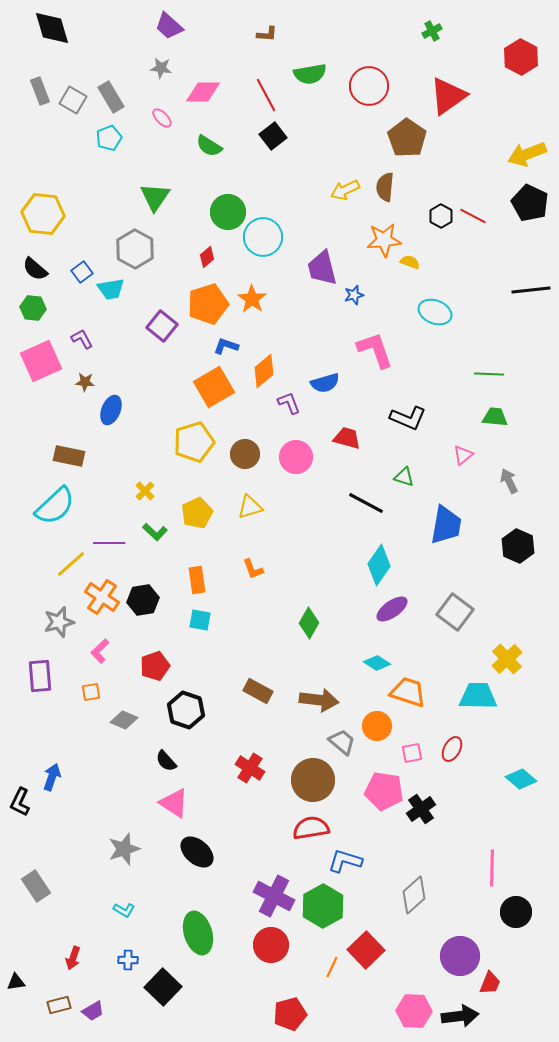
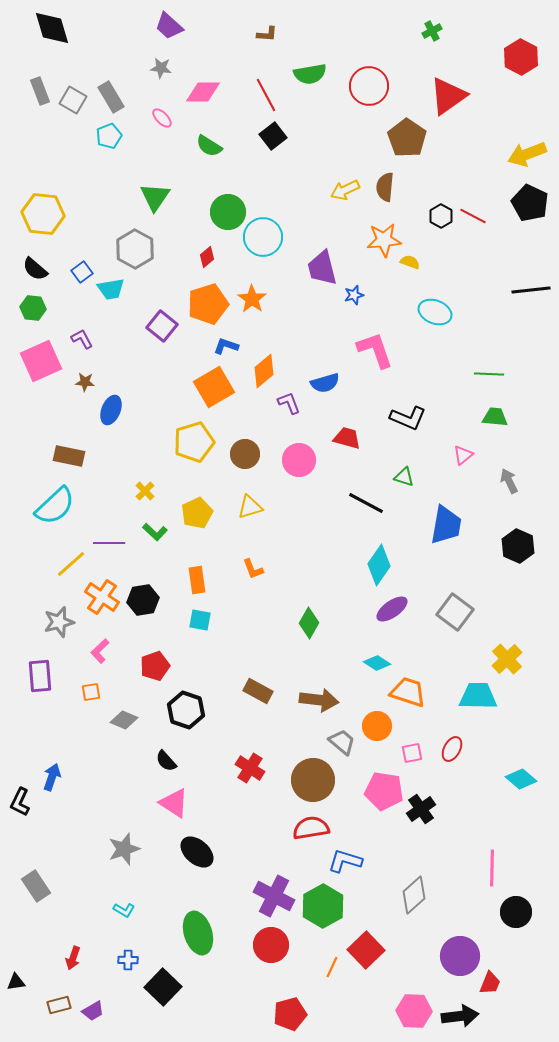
cyan pentagon at (109, 138): moved 2 px up
pink circle at (296, 457): moved 3 px right, 3 px down
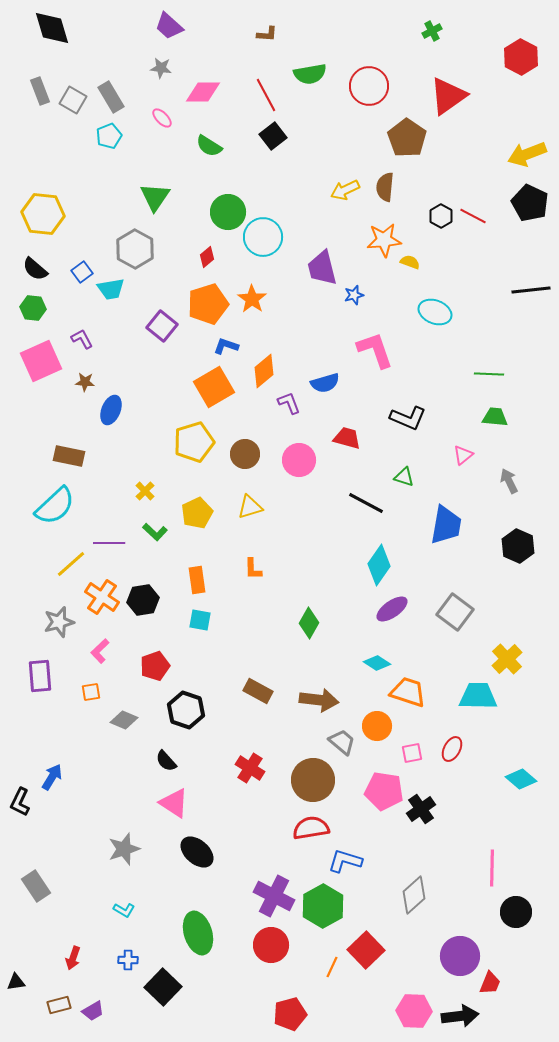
orange L-shape at (253, 569): rotated 20 degrees clockwise
blue arrow at (52, 777): rotated 12 degrees clockwise
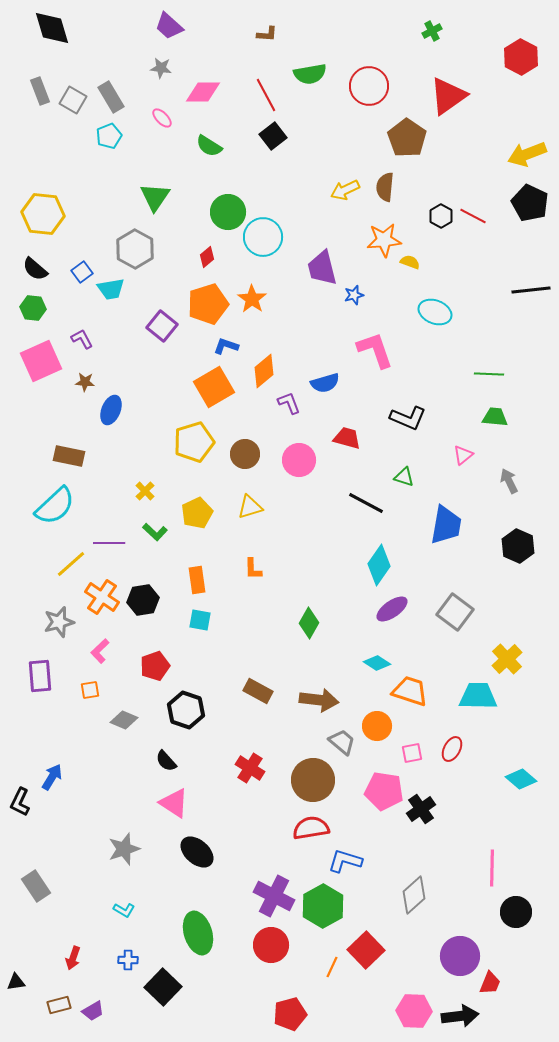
orange square at (91, 692): moved 1 px left, 2 px up
orange trapezoid at (408, 692): moved 2 px right, 1 px up
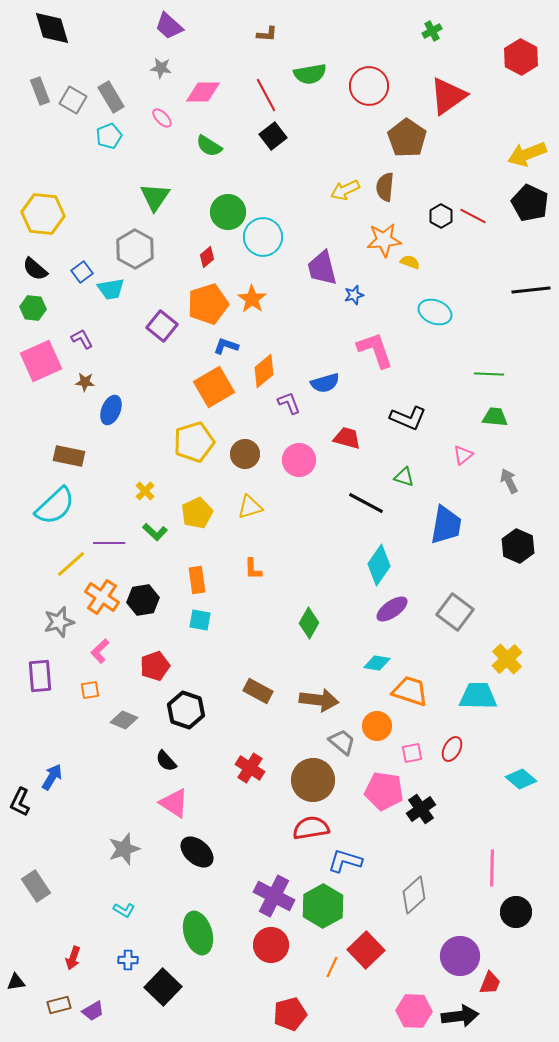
cyan diamond at (377, 663): rotated 24 degrees counterclockwise
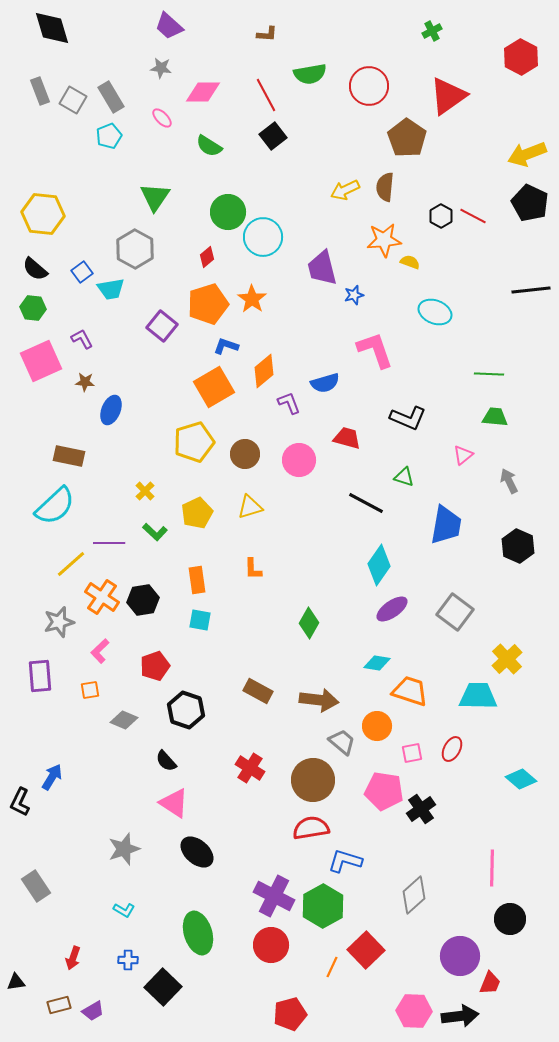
black circle at (516, 912): moved 6 px left, 7 px down
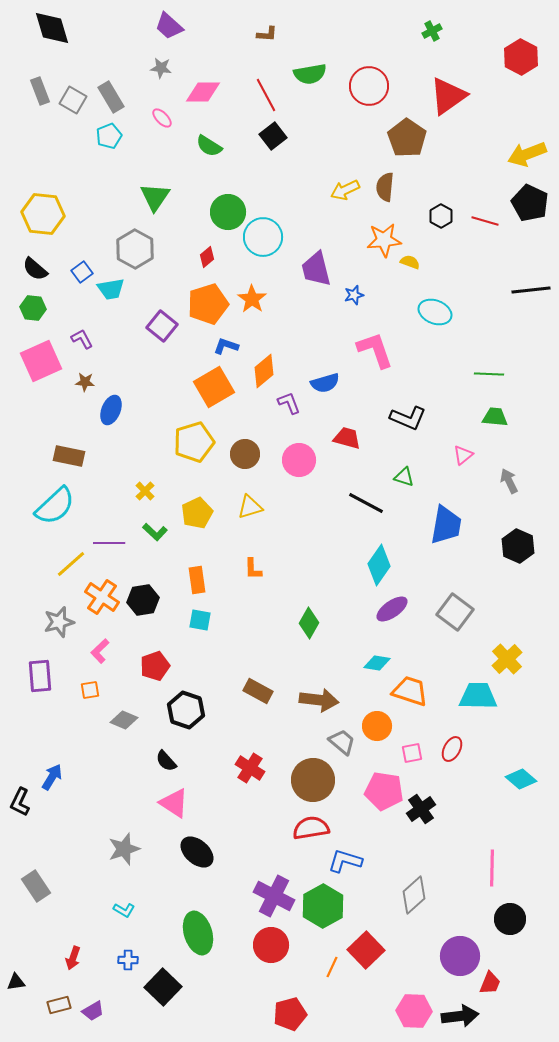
red line at (473, 216): moved 12 px right, 5 px down; rotated 12 degrees counterclockwise
purple trapezoid at (322, 268): moved 6 px left, 1 px down
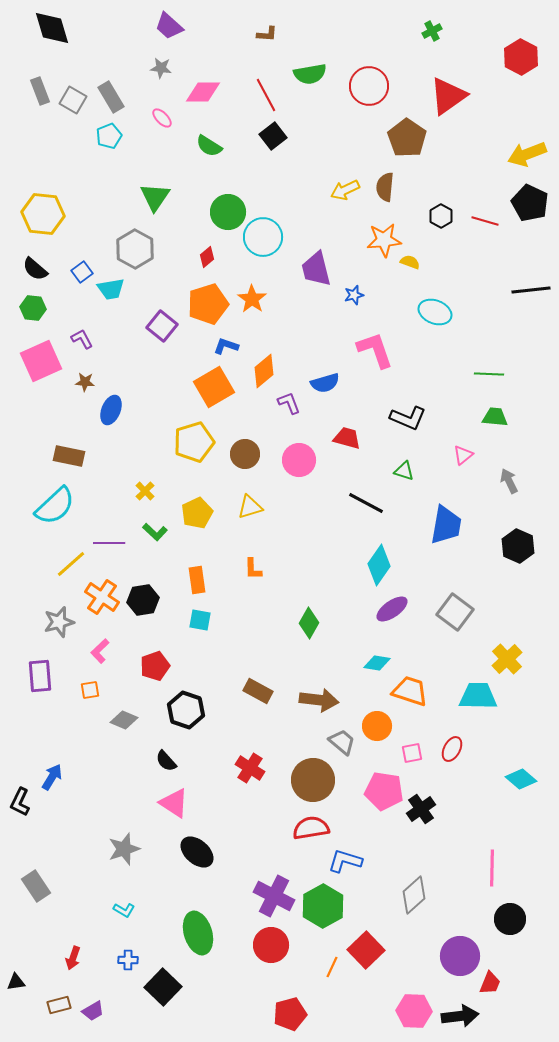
green triangle at (404, 477): moved 6 px up
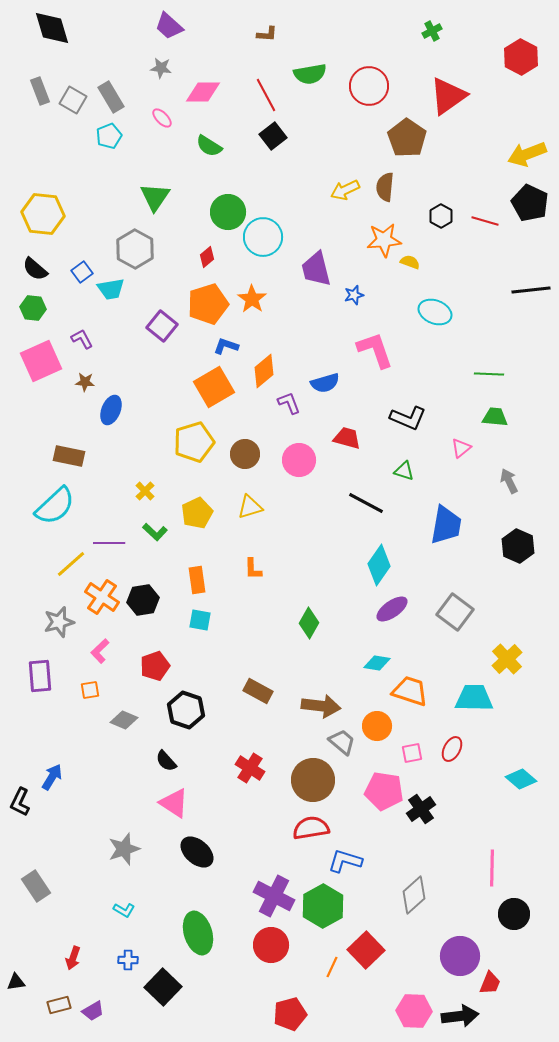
pink triangle at (463, 455): moved 2 px left, 7 px up
cyan trapezoid at (478, 696): moved 4 px left, 2 px down
brown arrow at (319, 700): moved 2 px right, 6 px down
black circle at (510, 919): moved 4 px right, 5 px up
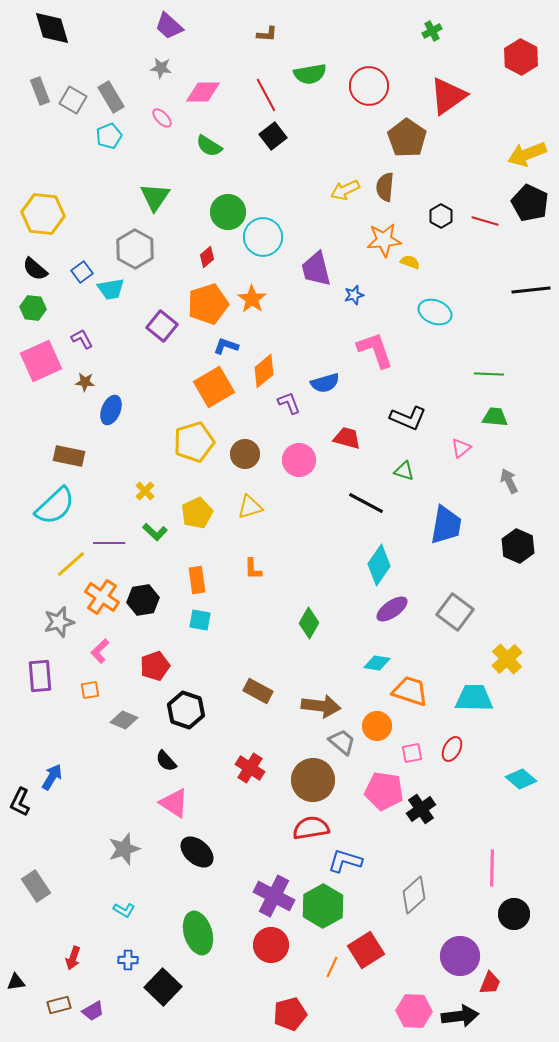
red square at (366, 950): rotated 12 degrees clockwise
